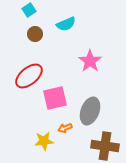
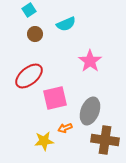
brown cross: moved 6 px up
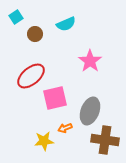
cyan square: moved 13 px left, 7 px down
red ellipse: moved 2 px right
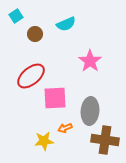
cyan square: moved 1 px up
pink square: rotated 10 degrees clockwise
gray ellipse: rotated 16 degrees counterclockwise
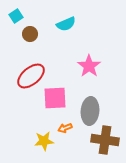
brown circle: moved 5 px left
pink star: moved 1 px left, 5 px down
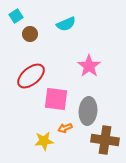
pink square: moved 1 px right, 1 px down; rotated 10 degrees clockwise
gray ellipse: moved 2 px left
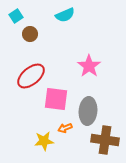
cyan semicircle: moved 1 px left, 9 px up
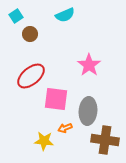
pink star: moved 1 px up
yellow star: rotated 12 degrees clockwise
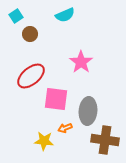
pink star: moved 8 px left, 3 px up
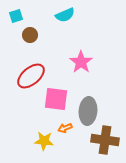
cyan square: rotated 16 degrees clockwise
brown circle: moved 1 px down
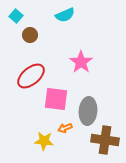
cyan square: rotated 32 degrees counterclockwise
